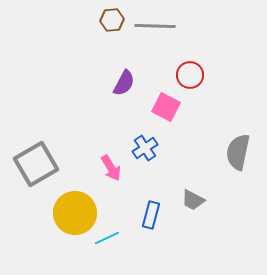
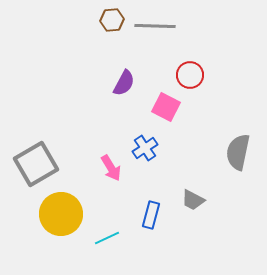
yellow circle: moved 14 px left, 1 px down
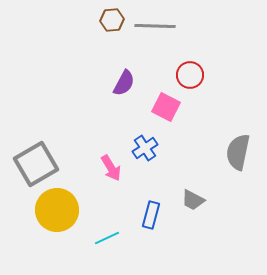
yellow circle: moved 4 px left, 4 px up
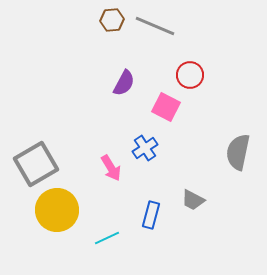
gray line: rotated 21 degrees clockwise
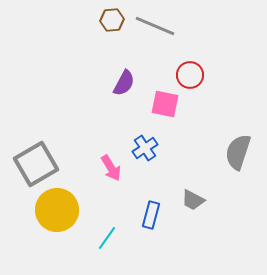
pink square: moved 1 px left, 3 px up; rotated 16 degrees counterclockwise
gray semicircle: rotated 6 degrees clockwise
cyan line: rotated 30 degrees counterclockwise
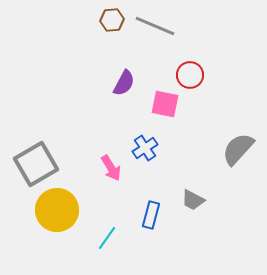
gray semicircle: moved 3 px up; rotated 24 degrees clockwise
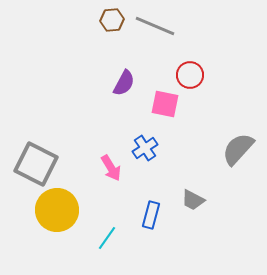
gray square: rotated 33 degrees counterclockwise
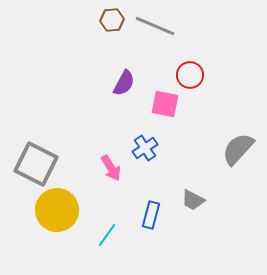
cyan line: moved 3 px up
